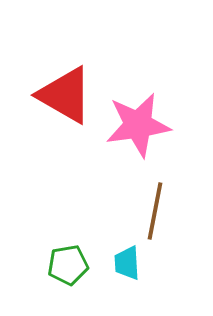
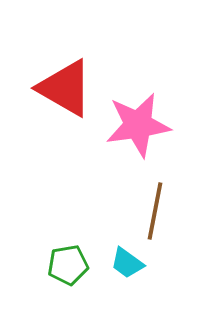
red triangle: moved 7 px up
cyan trapezoid: rotated 51 degrees counterclockwise
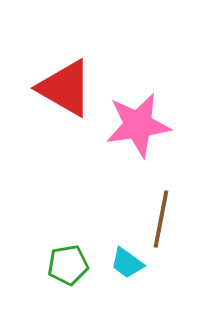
brown line: moved 6 px right, 8 px down
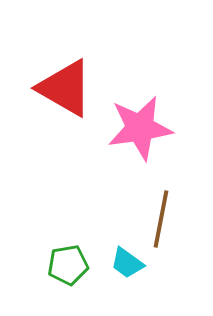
pink star: moved 2 px right, 3 px down
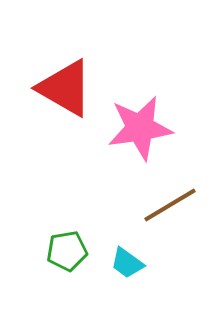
brown line: moved 9 px right, 14 px up; rotated 48 degrees clockwise
green pentagon: moved 1 px left, 14 px up
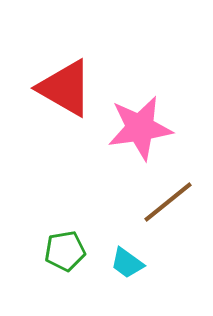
brown line: moved 2 px left, 3 px up; rotated 8 degrees counterclockwise
green pentagon: moved 2 px left
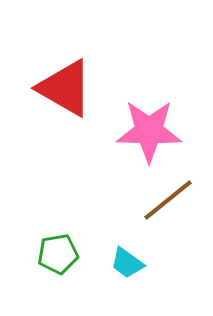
pink star: moved 9 px right, 3 px down; rotated 10 degrees clockwise
brown line: moved 2 px up
green pentagon: moved 7 px left, 3 px down
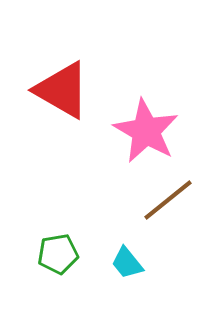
red triangle: moved 3 px left, 2 px down
pink star: moved 3 px left; rotated 28 degrees clockwise
cyan trapezoid: rotated 15 degrees clockwise
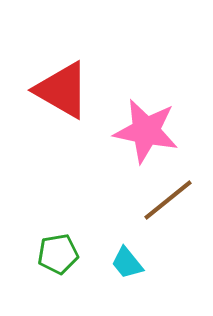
pink star: rotated 18 degrees counterclockwise
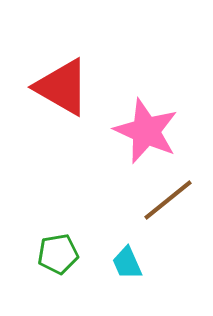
red triangle: moved 3 px up
pink star: rotated 12 degrees clockwise
cyan trapezoid: rotated 15 degrees clockwise
